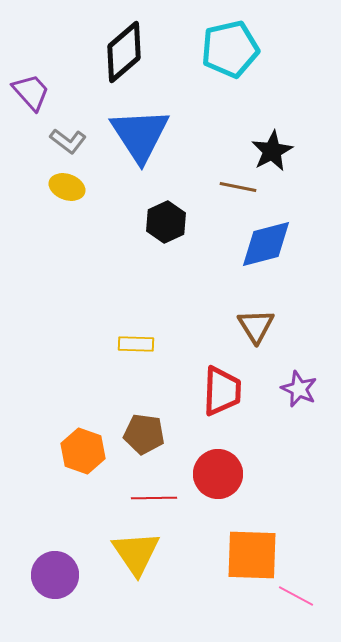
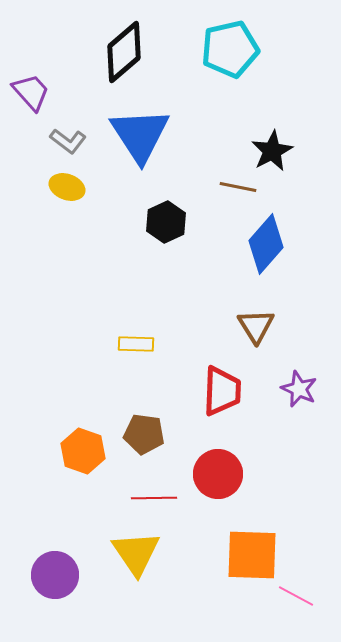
blue diamond: rotated 34 degrees counterclockwise
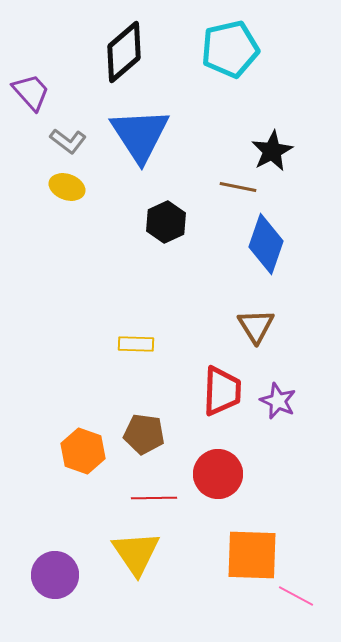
blue diamond: rotated 22 degrees counterclockwise
purple star: moved 21 px left, 12 px down
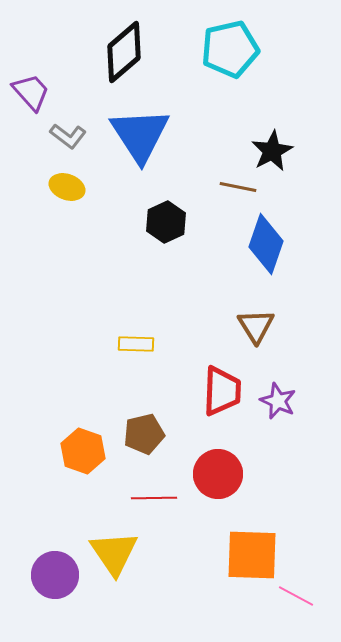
gray L-shape: moved 5 px up
brown pentagon: rotated 21 degrees counterclockwise
yellow triangle: moved 22 px left
